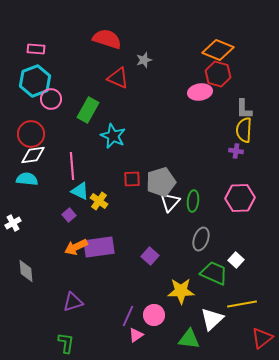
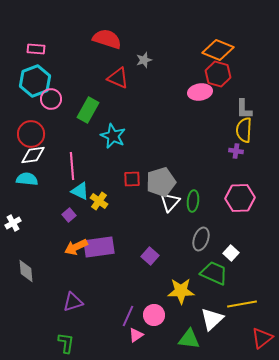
white square at (236, 260): moved 5 px left, 7 px up
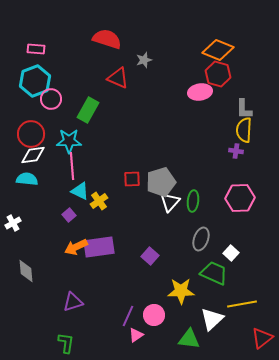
cyan star at (113, 136): moved 44 px left, 5 px down; rotated 25 degrees counterclockwise
yellow cross at (99, 201): rotated 18 degrees clockwise
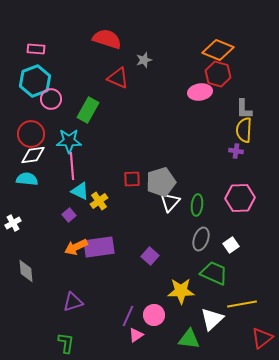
green ellipse at (193, 201): moved 4 px right, 4 px down
white square at (231, 253): moved 8 px up; rotated 14 degrees clockwise
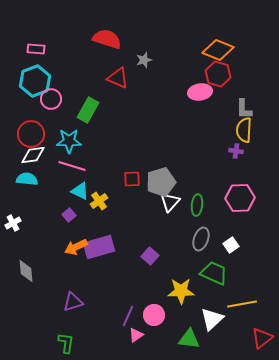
pink line at (72, 166): rotated 68 degrees counterclockwise
purple rectangle at (99, 247): rotated 8 degrees counterclockwise
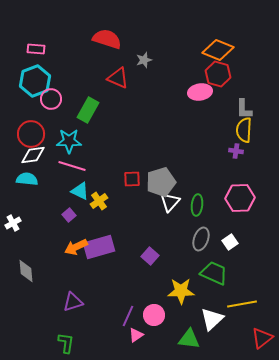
white square at (231, 245): moved 1 px left, 3 px up
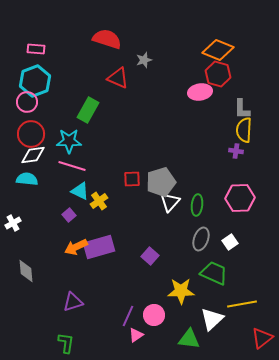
pink circle at (51, 99): moved 24 px left, 3 px down
gray L-shape at (244, 109): moved 2 px left
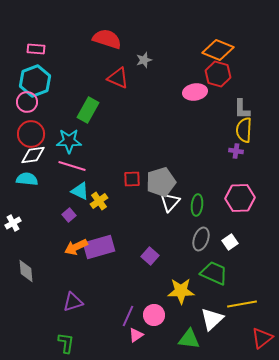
pink ellipse at (200, 92): moved 5 px left
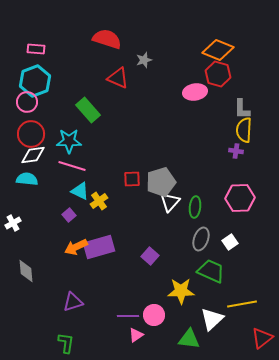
green rectangle at (88, 110): rotated 70 degrees counterclockwise
green ellipse at (197, 205): moved 2 px left, 2 px down
green trapezoid at (214, 273): moved 3 px left, 2 px up
purple line at (128, 316): rotated 65 degrees clockwise
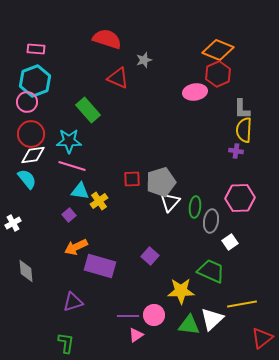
red hexagon at (218, 74): rotated 20 degrees clockwise
cyan semicircle at (27, 179): rotated 45 degrees clockwise
cyan triangle at (80, 191): rotated 18 degrees counterclockwise
gray ellipse at (201, 239): moved 10 px right, 18 px up; rotated 10 degrees counterclockwise
purple rectangle at (99, 247): moved 1 px right, 19 px down; rotated 32 degrees clockwise
green triangle at (189, 339): moved 14 px up
